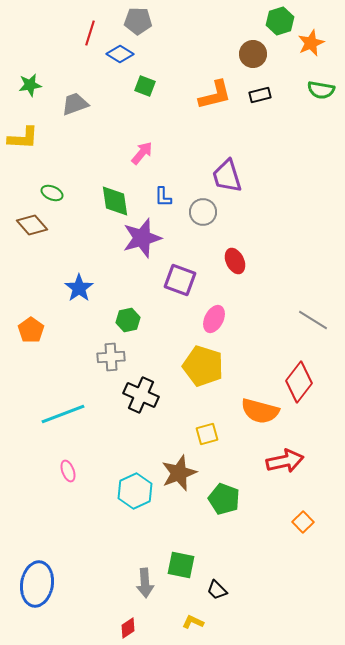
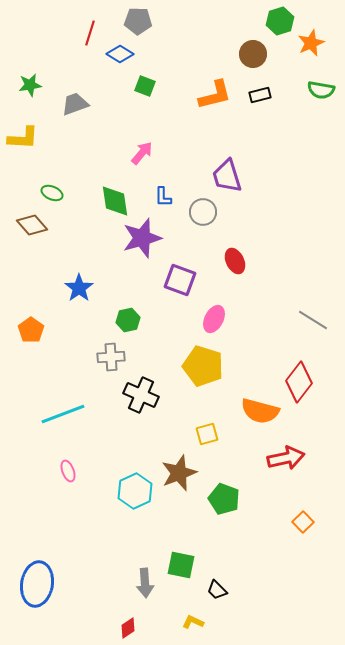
red arrow at (285, 461): moved 1 px right, 3 px up
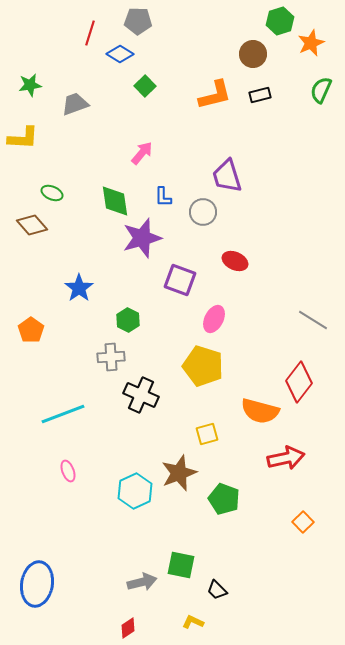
green square at (145, 86): rotated 25 degrees clockwise
green semicircle at (321, 90): rotated 104 degrees clockwise
red ellipse at (235, 261): rotated 40 degrees counterclockwise
green hexagon at (128, 320): rotated 20 degrees counterclockwise
gray arrow at (145, 583): moved 3 px left, 1 px up; rotated 100 degrees counterclockwise
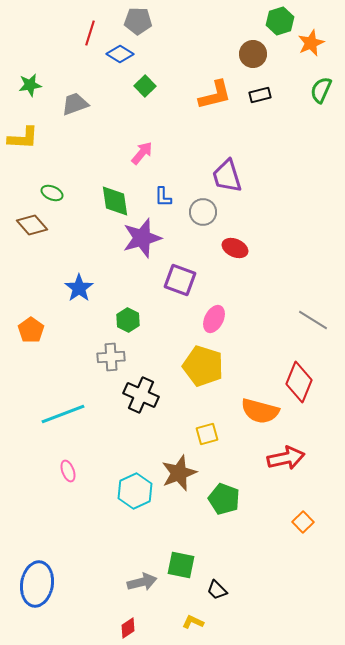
red ellipse at (235, 261): moved 13 px up
red diamond at (299, 382): rotated 15 degrees counterclockwise
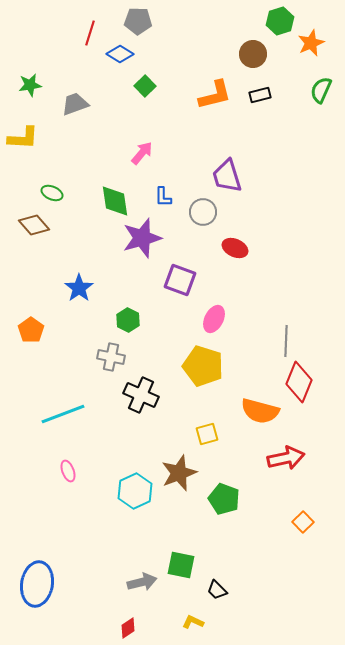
brown diamond at (32, 225): moved 2 px right
gray line at (313, 320): moved 27 px left, 21 px down; rotated 60 degrees clockwise
gray cross at (111, 357): rotated 16 degrees clockwise
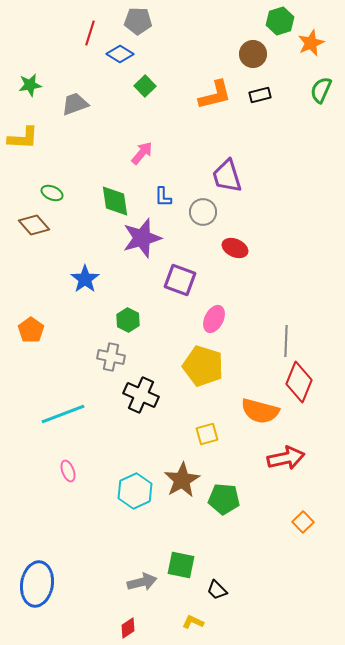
blue star at (79, 288): moved 6 px right, 9 px up
brown star at (179, 473): moved 3 px right, 7 px down; rotated 9 degrees counterclockwise
green pentagon at (224, 499): rotated 16 degrees counterclockwise
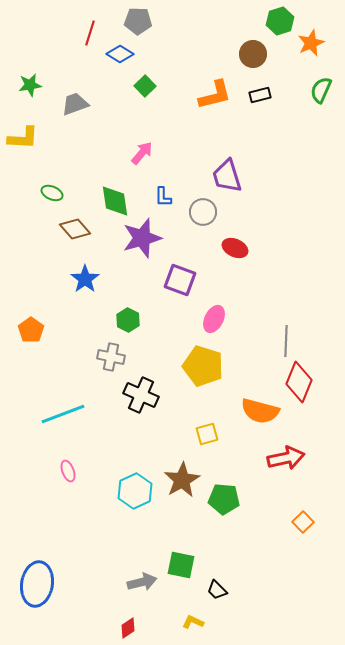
brown diamond at (34, 225): moved 41 px right, 4 px down
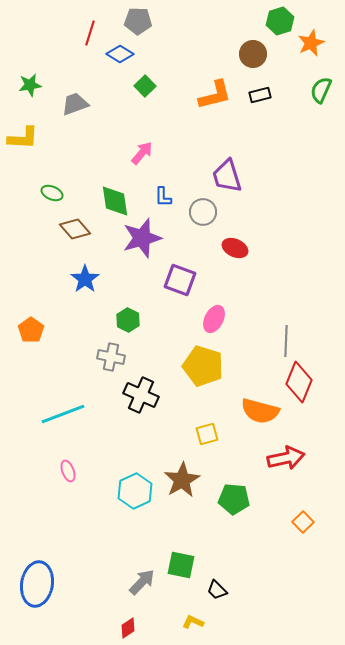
green pentagon at (224, 499): moved 10 px right
gray arrow at (142, 582): rotated 32 degrees counterclockwise
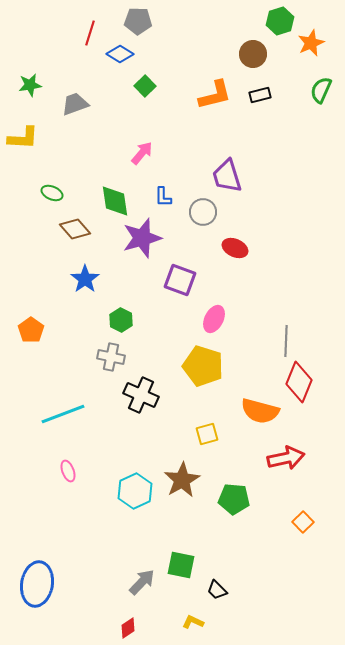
green hexagon at (128, 320): moved 7 px left
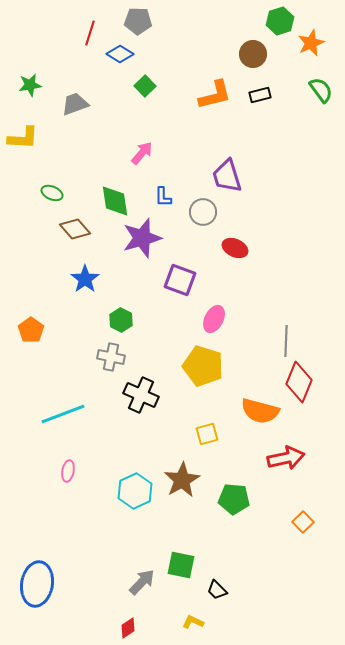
green semicircle at (321, 90): rotated 120 degrees clockwise
pink ellipse at (68, 471): rotated 30 degrees clockwise
